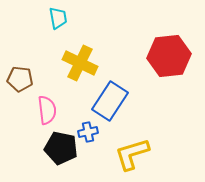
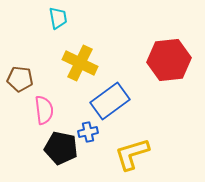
red hexagon: moved 4 px down
blue rectangle: rotated 21 degrees clockwise
pink semicircle: moved 3 px left
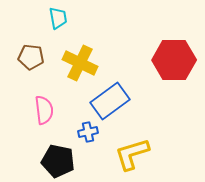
red hexagon: moved 5 px right; rotated 6 degrees clockwise
brown pentagon: moved 11 px right, 22 px up
black pentagon: moved 3 px left, 13 px down
